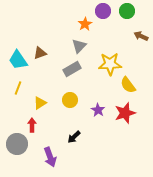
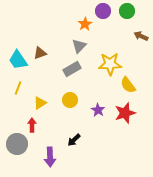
black arrow: moved 3 px down
purple arrow: rotated 18 degrees clockwise
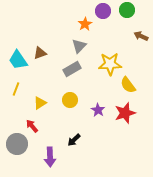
green circle: moved 1 px up
yellow line: moved 2 px left, 1 px down
red arrow: moved 1 px down; rotated 40 degrees counterclockwise
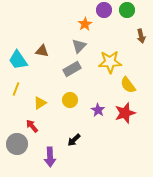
purple circle: moved 1 px right, 1 px up
brown arrow: rotated 128 degrees counterclockwise
brown triangle: moved 2 px right, 2 px up; rotated 32 degrees clockwise
yellow star: moved 2 px up
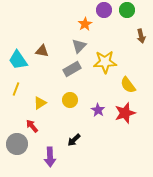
yellow star: moved 5 px left
